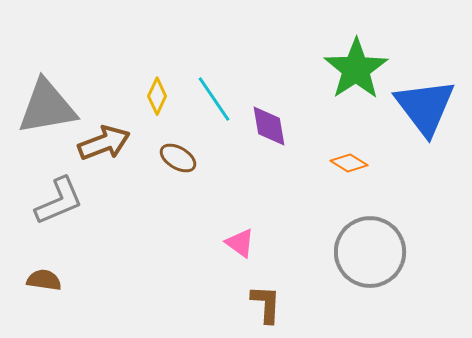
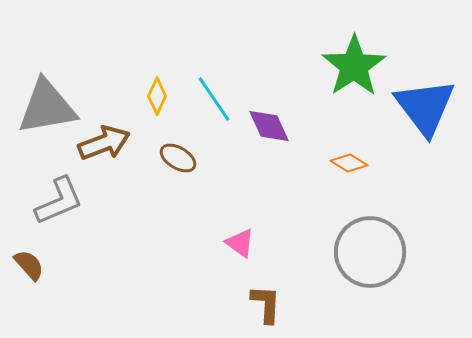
green star: moved 2 px left, 3 px up
purple diamond: rotated 15 degrees counterclockwise
brown semicircle: moved 15 px left, 15 px up; rotated 40 degrees clockwise
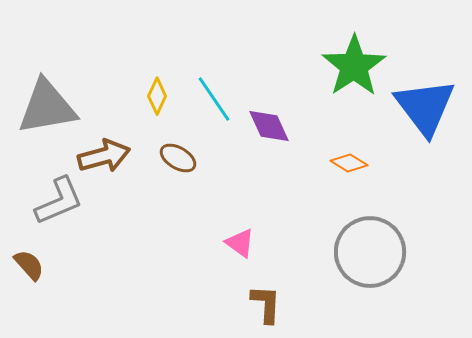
brown arrow: moved 13 px down; rotated 6 degrees clockwise
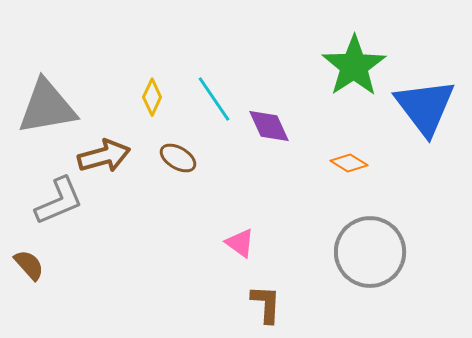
yellow diamond: moved 5 px left, 1 px down
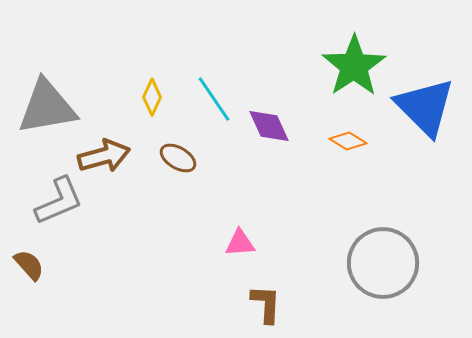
blue triangle: rotated 8 degrees counterclockwise
orange diamond: moved 1 px left, 22 px up
pink triangle: rotated 40 degrees counterclockwise
gray circle: moved 13 px right, 11 px down
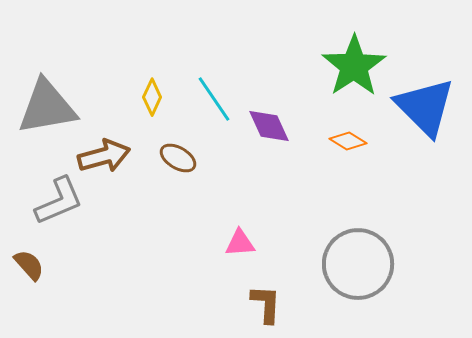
gray circle: moved 25 px left, 1 px down
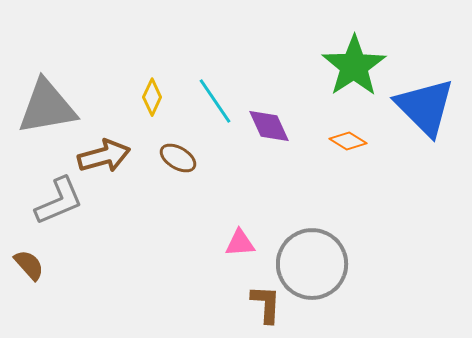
cyan line: moved 1 px right, 2 px down
gray circle: moved 46 px left
